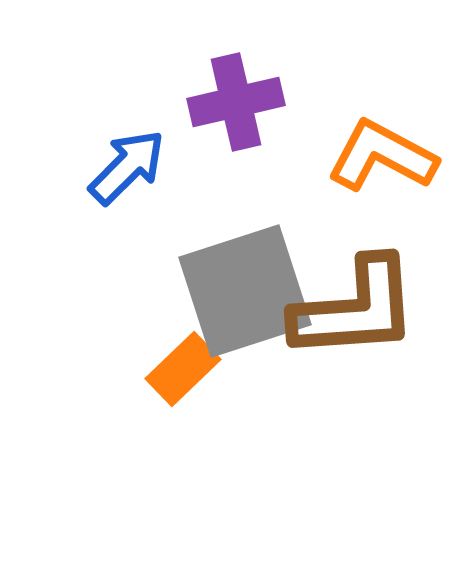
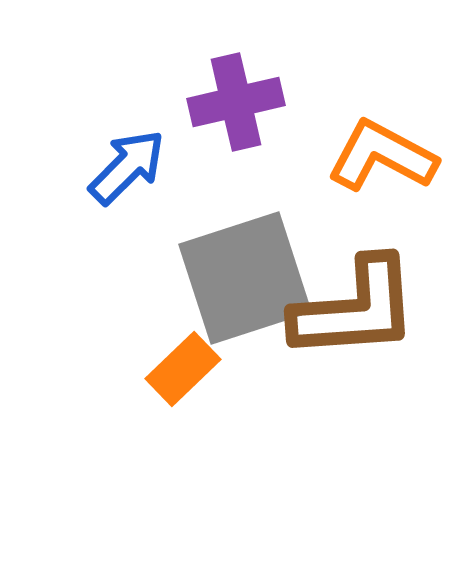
gray square: moved 13 px up
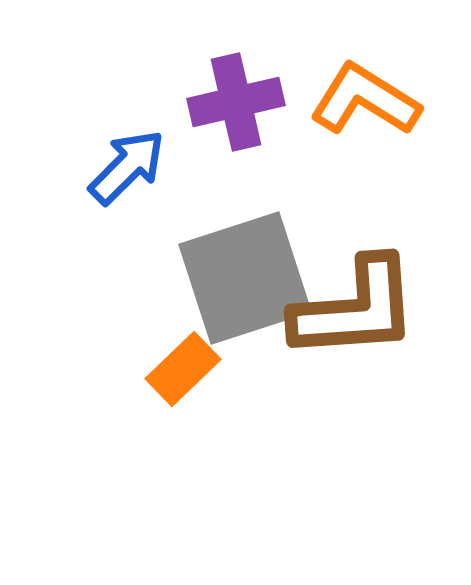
orange L-shape: moved 17 px left, 56 px up; rotated 4 degrees clockwise
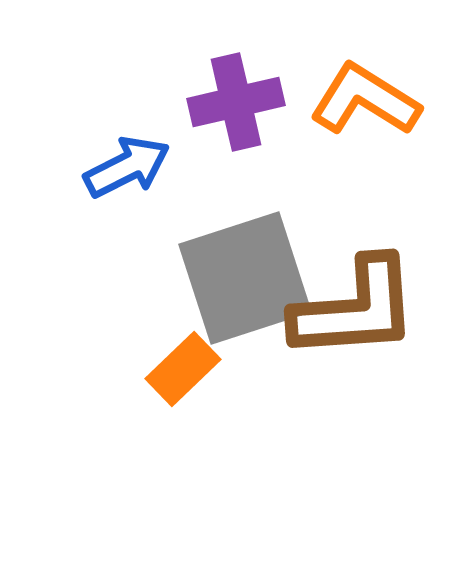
blue arrow: rotated 18 degrees clockwise
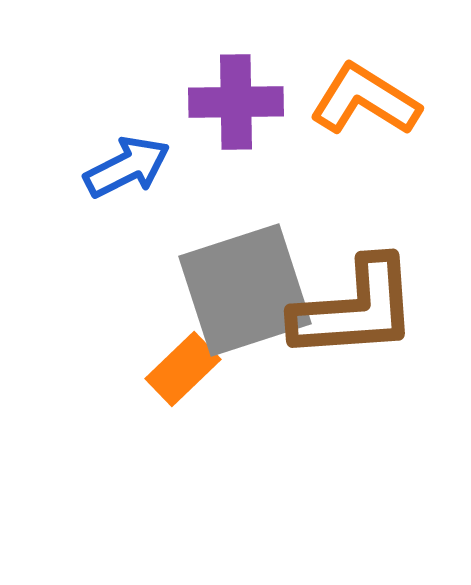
purple cross: rotated 12 degrees clockwise
gray square: moved 12 px down
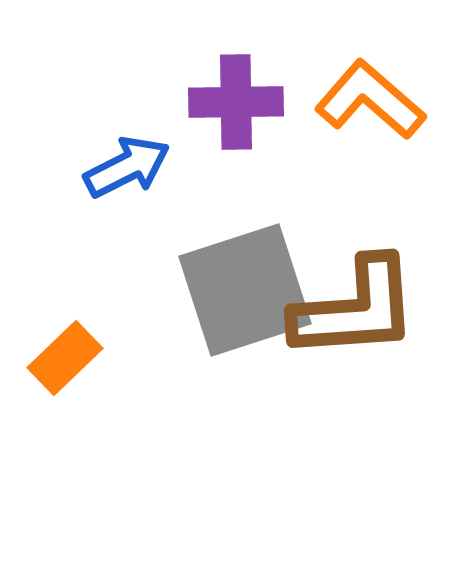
orange L-shape: moved 5 px right; rotated 9 degrees clockwise
orange rectangle: moved 118 px left, 11 px up
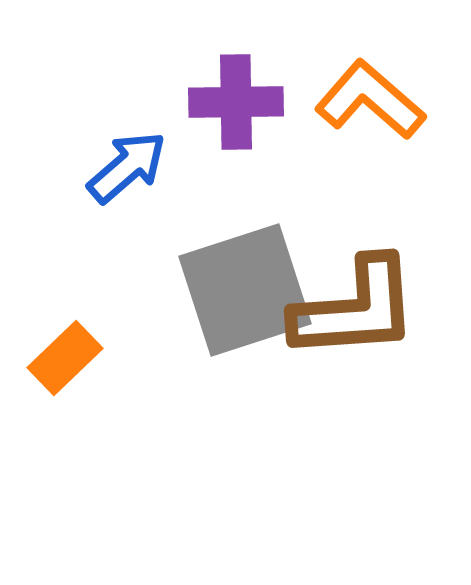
blue arrow: rotated 14 degrees counterclockwise
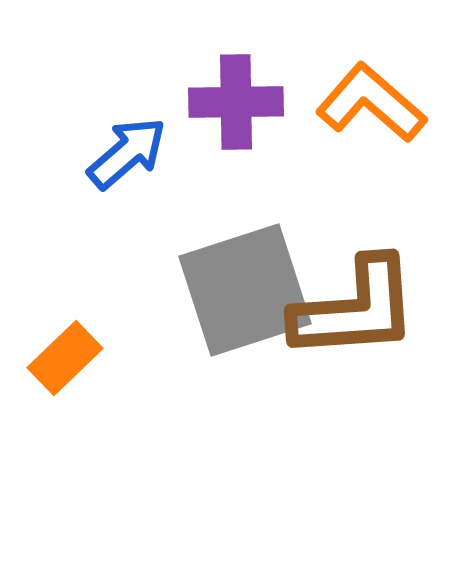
orange L-shape: moved 1 px right, 3 px down
blue arrow: moved 14 px up
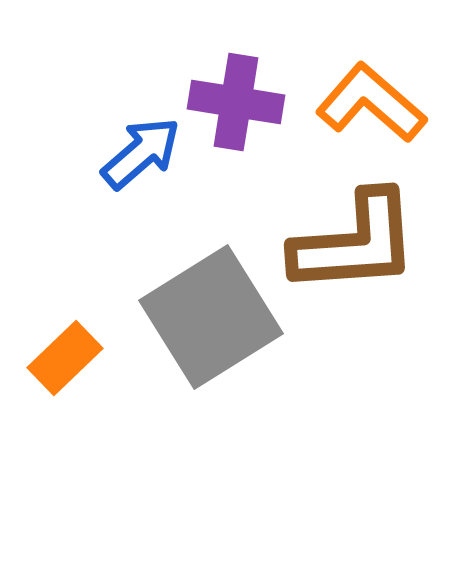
purple cross: rotated 10 degrees clockwise
blue arrow: moved 14 px right
gray square: moved 34 px left, 27 px down; rotated 14 degrees counterclockwise
brown L-shape: moved 66 px up
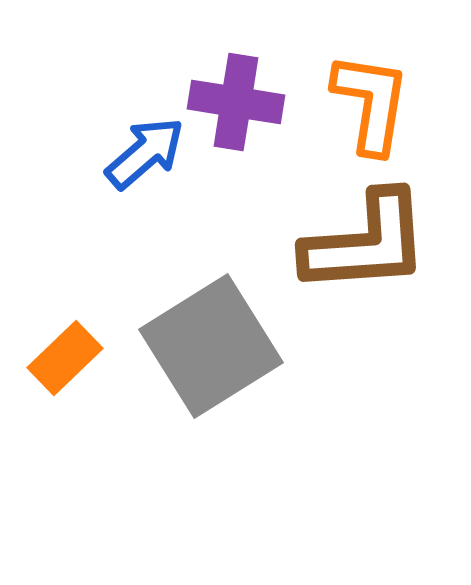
orange L-shape: rotated 58 degrees clockwise
blue arrow: moved 4 px right
brown L-shape: moved 11 px right
gray square: moved 29 px down
